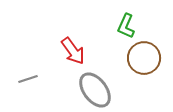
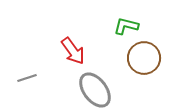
green L-shape: rotated 80 degrees clockwise
gray line: moved 1 px left, 1 px up
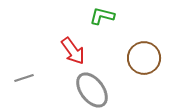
green L-shape: moved 24 px left, 10 px up
gray line: moved 3 px left
gray ellipse: moved 3 px left
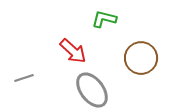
green L-shape: moved 2 px right, 3 px down
red arrow: rotated 12 degrees counterclockwise
brown circle: moved 3 px left
